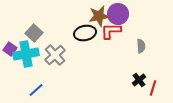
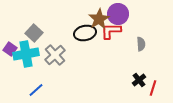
brown star: moved 3 px down; rotated 20 degrees counterclockwise
gray semicircle: moved 2 px up
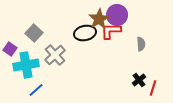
purple circle: moved 1 px left, 1 px down
cyan cross: moved 11 px down
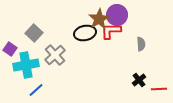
red line: moved 6 px right, 1 px down; rotated 70 degrees clockwise
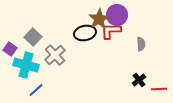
gray square: moved 1 px left, 4 px down
cyan cross: rotated 25 degrees clockwise
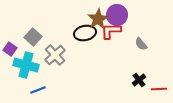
brown star: moved 1 px left
gray semicircle: rotated 144 degrees clockwise
blue line: moved 2 px right; rotated 21 degrees clockwise
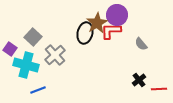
brown star: moved 1 px left, 4 px down
black ellipse: rotated 65 degrees counterclockwise
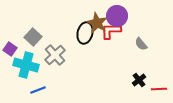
purple circle: moved 1 px down
brown star: rotated 15 degrees counterclockwise
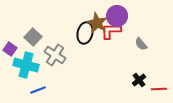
gray cross: rotated 15 degrees counterclockwise
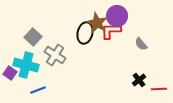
purple square: moved 24 px down
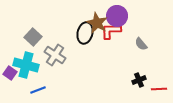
black cross: rotated 16 degrees clockwise
